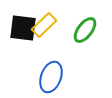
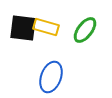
yellow rectangle: moved 2 px right, 2 px down; rotated 60 degrees clockwise
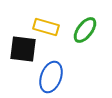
black square: moved 21 px down
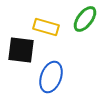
green ellipse: moved 11 px up
black square: moved 2 px left, 1 px down
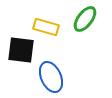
blue ellipse: rotated 44 degrees counterclockwise
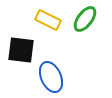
yellow rectangle: moved 2 px right, 7 px up; rotated 10 degrees clockwise
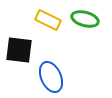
green ellipse: rotated 68 degrees clockwise
black square: moved 2 px left
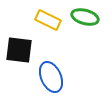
green ellipse: moved 2 px up
